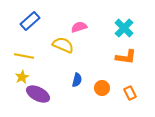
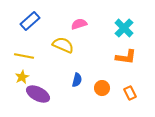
pink semicircle: moved 3 px up
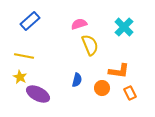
cyan cross: moved 1 px up
yellow semicircle: moved 27 px right; rotated 45 degrees clockwise
orange L-shape: moved 7 px left, 14 px down
yellow star: moved 2 px left; rotated 16 degrees counterclockwise
